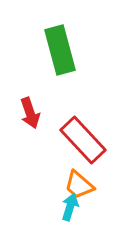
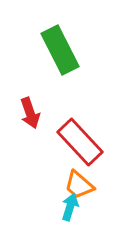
green rectangle: rotated 12 degrees counterclockwise
red rectangle: moved 3 px left, 2 px down
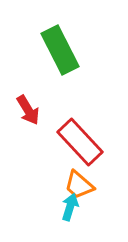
red arrow: moved 2 px left, 3 px up; rotated 12 degrees counterclockwise
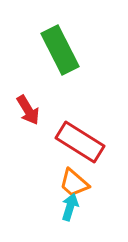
red rectangle: rotated 15 degrees counterclockwise
orange trapezoid: moved 5 px left, 2 px up
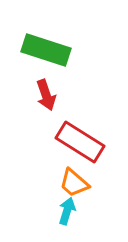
green rectangle: moved 14 px left; rotated 45 degrees counterclockwise
red arrow: moved 18 px right, 15 px up; rotated 12 degrees clockwise
cyan arrow: moved 3 px left, 4 px down
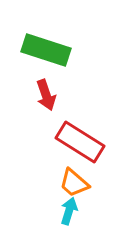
cyan arrow: moved 2 px right
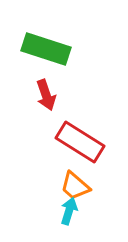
green rectangle: moved 1 px up
orange trapezoid: moved 1 px right, 3 px down
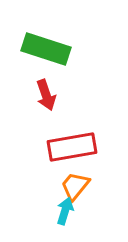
red rectangle: moved 8 px left, 5 px down; rotated 42 degrees counterclockwise
orange trapezoid: rotated 88 degrees clockwise
cyan arrow: moved 4 px left
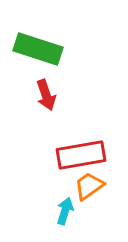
green rectangle: moved 8 px left
red rectangle: moved 9 px right, 8 px down
orange trapezoid: moved 14 px right; rotated 16 degrees clockwise
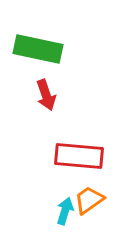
green rectangle: rotated 6 degrees counterclockwise
red rectangle: moved 2 px left, 1 px down; rotated 15 degrees clockwise
orange trapezoid: moved 14 px down
